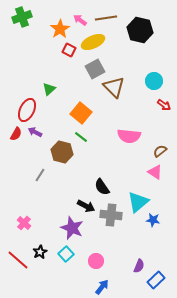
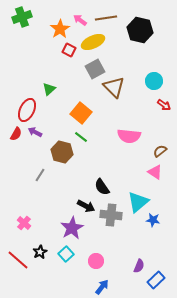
purple star: rotated 20 degrees clockwise
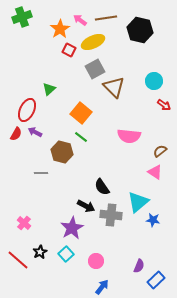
gray line: moved 1 px right, 2 px up; rotated 56 degrees clockwise
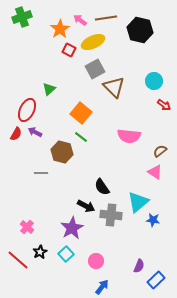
pink cross: moved 3 px right, 4 px down
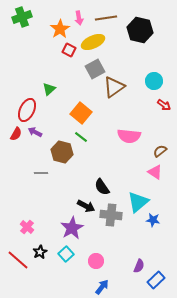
pink arrow: moved 1 px left, 2 px up; rotated 136 degrees counterclockwise
brown triangle: rotated 40 degrees clockwise
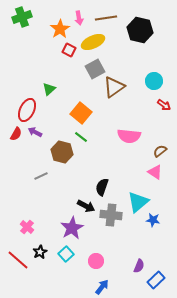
gray line: moved 3 px down; rotated 24 degrees counterclockwise
black semicircle: rotated 54 degrees clockwise
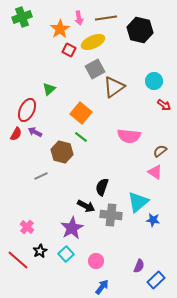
black star: moved 1 px up
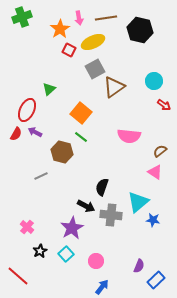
red line: moved 16 px down
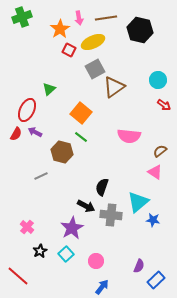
cyan circle: moved 4 px right, 1 px up
